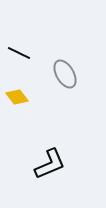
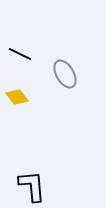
black line: moved 1 px right, 1 px down
black L-shape: moved 18 px left, 22 px down; rotated 72 degrees counterclockwise
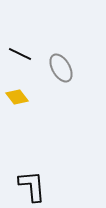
gray ellipse: moved 4 px left, 6 px up
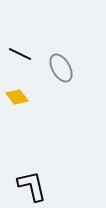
black L-shape: rotated 8 degrees counterclockwise
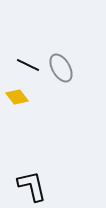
black line: moved 8 px right, 11 px down
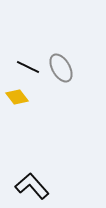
black line: moved 2 px down
black L-shape: rotated 28 degrees counterclockwise
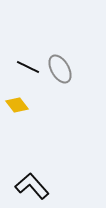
gray ellipse: moved 1 px left, 1 px down
yellow diamond: moved 8 px down
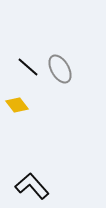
black line: rotated 15 degrees clockwise
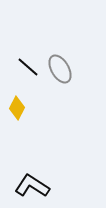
yellow diamond: moved 3 px down; rotated 65 degrees clockwise
black L-shape: rotated 16 degrees counterclockwise
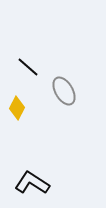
gray ellipse: moved 4 px right, 22 px down
black L-shape: moved 3 px up
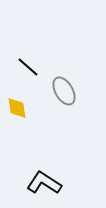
yellow diamond: rotated 35 degrees counterclockwise
black L-shape: moved 12 px right
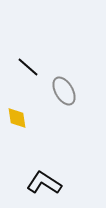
yellow diamond: moved 10 px down
